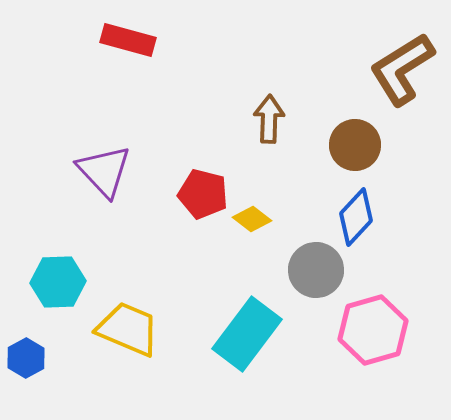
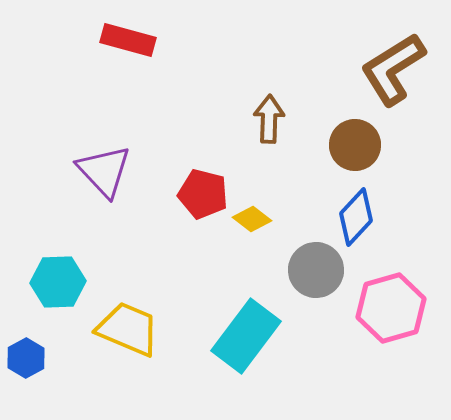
brown L-shape: moved 9 px left
pink hexagon: moved 18 px right, 22 px up
cyan rectangle: moved 1 px left, 2 px down
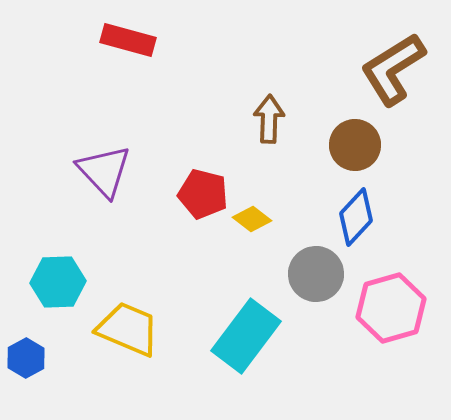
gray circle: moved 4 px down
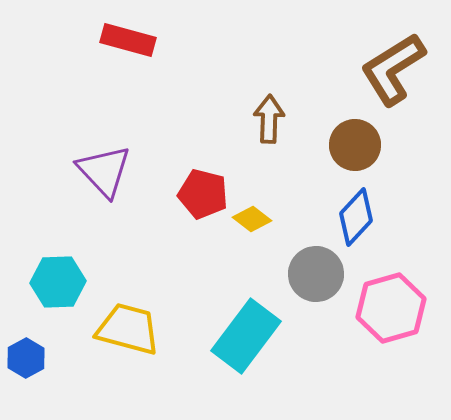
yellow trapezoid: rotated 8 degrees counterclockwise
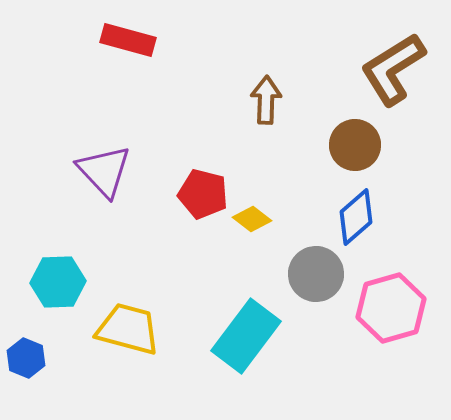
brown arrow: moved 3 px left, 19 px up
blue diamond: rotated 6 degrees clockwise
blue hexagon: rotated 9 degrees counterclockwise
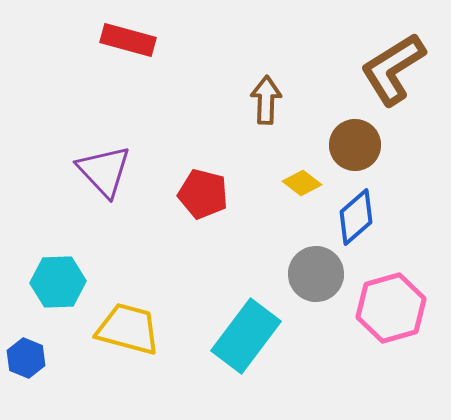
yellow diamond: moved 50 px right, 36 px up
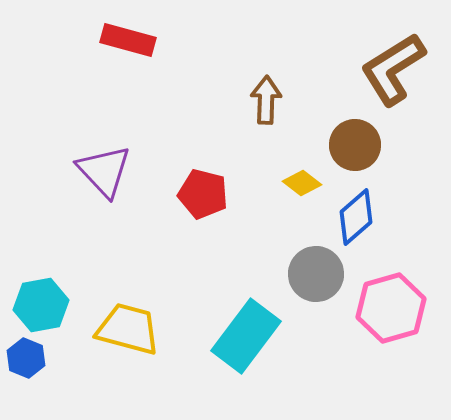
cyan hexagon: moved 17 px left, 23 px down; rotated 8 degrees counterclockwise
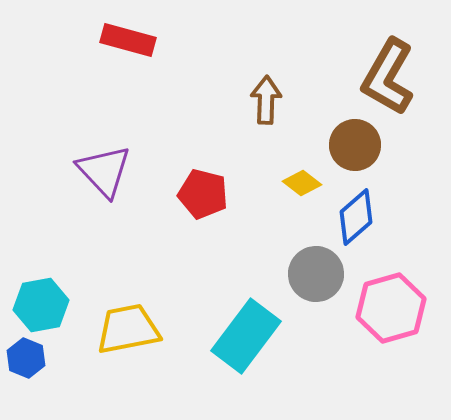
brown L-shape: moved 5 px left, 8 px down; rotated 28 degrees counterclockwise
yellow trapezoid: rotated 26 degrees counterclockwise
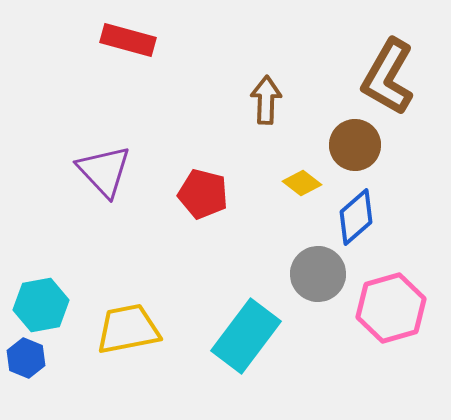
gray circle: moved 2 px right
